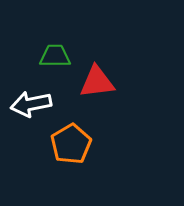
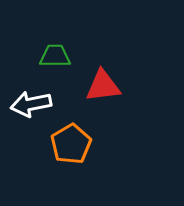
red triangle: moved 6 px right, 4 px down
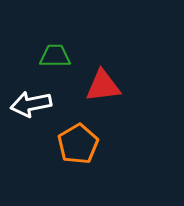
orange pentagon: moved 7 px right
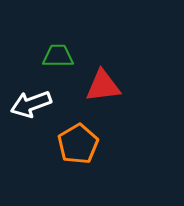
green trapezoid: moved 3 px right
white arrow: rotated 9 degrees counterclockwise
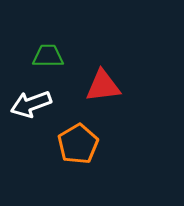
green trapezoid: moved 10 px left
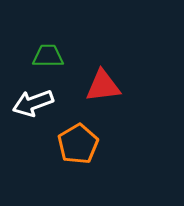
white arrow: moved 2 px right, 1 px up
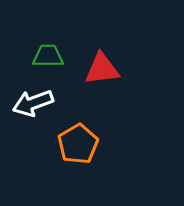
red triangle: moved 1 px left, 17 px up
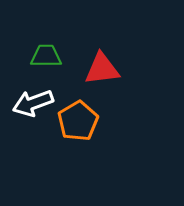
green trapezoid: moved 2 px left
orange pentagon: moved 23 px up
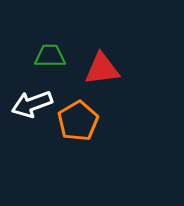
green trapezoid: moved 4 px right
white arrow: moved 1 px left, 1 px down
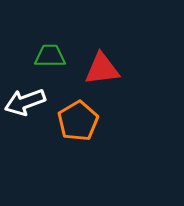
white arrow: moved 7 px left, 2 px up
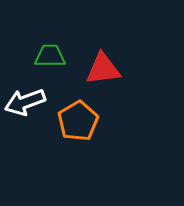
red triangle: moved 1 px right
